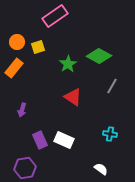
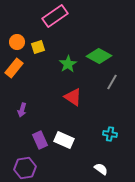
gray line: moved 4 px up
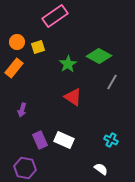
cyan cross: moved 1 px right, 6 px down; rotated 16 degrees clockwise
purple hexagon: rotated 20 degrees clockwise
